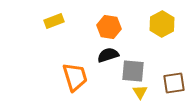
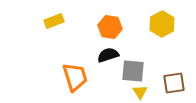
orange hexagon: moved 1 px right
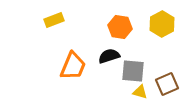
yellow rectangle: moved 1 px up
orange hexagon: moved 10 px right
black semicircle: moved 1 px right, 1 px down
orange trapezoid: moved 2 px left, 11 px up; rotated 40 degrees clockwise
brown square: moved 7 px left, 1 px down; rotated 15 degrees counterclockwise
yellow triangle: rotated 42 degrees counterclockwise
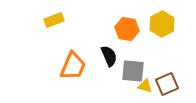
orange hexagon: moved 7 px right, 2 px down
black semicircle: rotated 85 degrees clockwise
yellow triangle: moved 5 px right, 6 px up
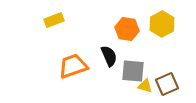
orange trapezoid: rotated 132 degrees counterclockwise
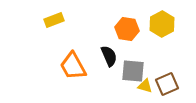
orange trapezoid: rotated 100 degrees counterclockwise
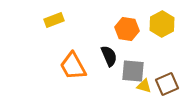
yellow triangle: moved 1 px left
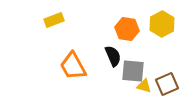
black semicircle: moved 4 px right
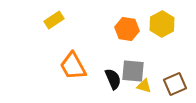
yellow rectangle: rotated 12 degrees counterclockwise
black semicircle: moved 23 px down
brown square: moved 8 px right
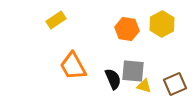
yellow rectangle: moved 2 px right
